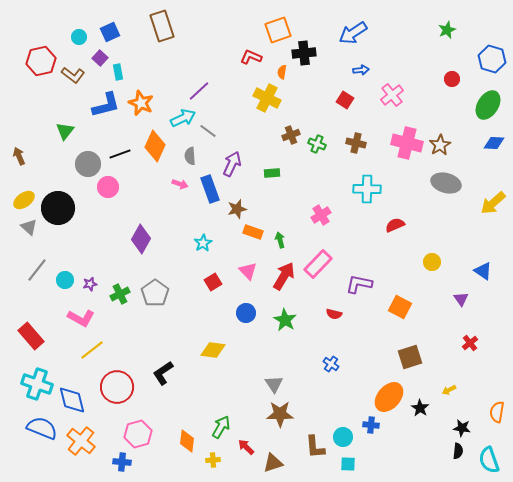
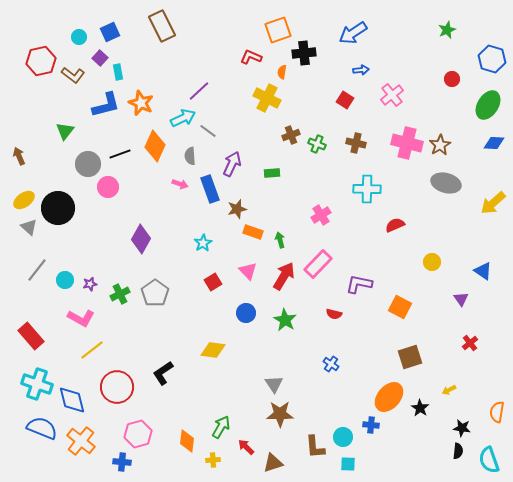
brown rectangle at (162, 26): rotated 8 degrees counterclockwise
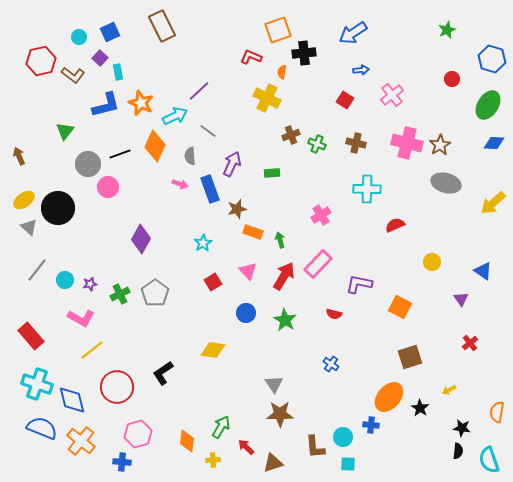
cyan arrow at (183, 118): moved 8 px left, 2 px up
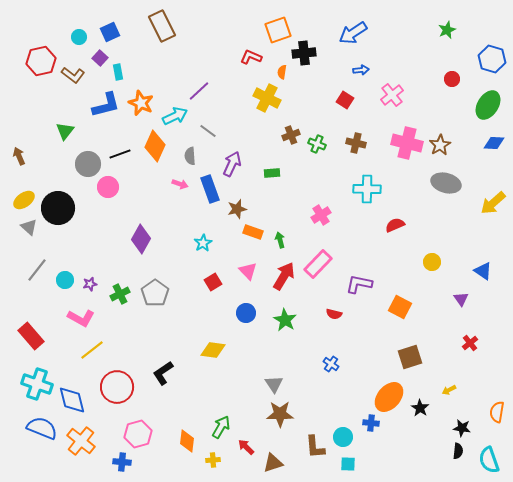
blue cross at (371, 425): moved 2 px up
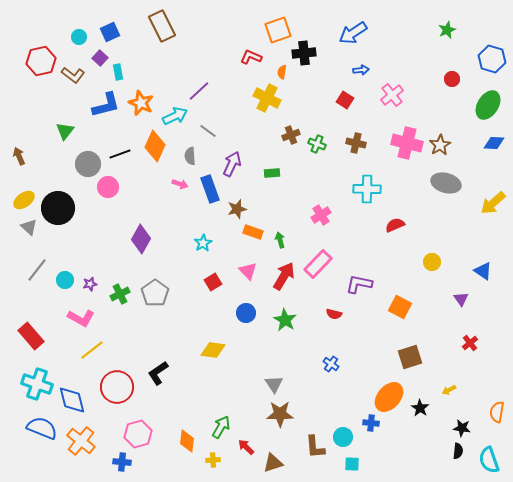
black L-shape at (163, 373): moved 5 px left
cyan square at (348, 464): moved 4 px right
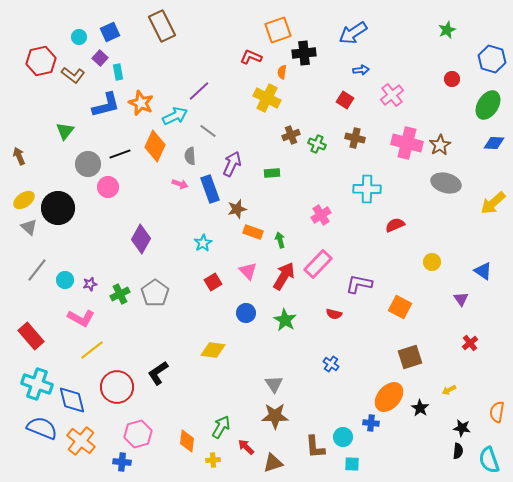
brown cross at (356, 143): moved 1 px left, 5 px up
brown star at (280, 414): moved 5 px left, 2 px down
